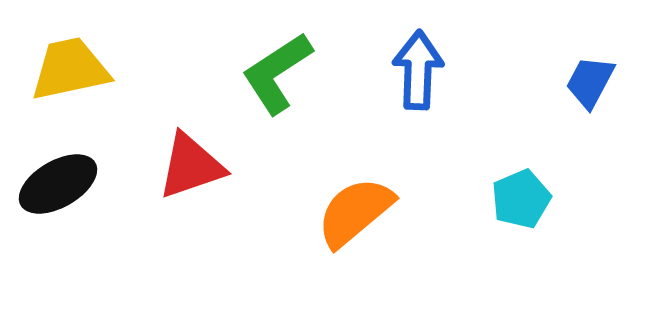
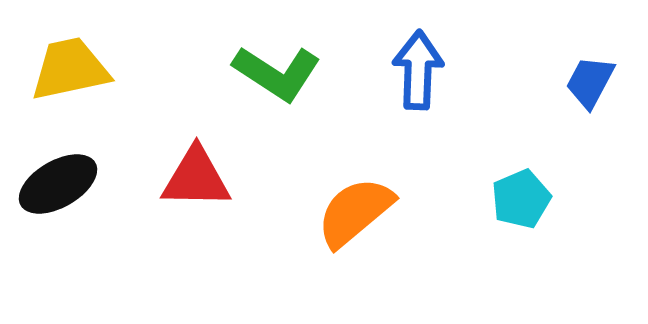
green L-shape: rotated 114 degrees counterclockwise
red triangle: moved 5 px right, 12 px down; rotated 20 degrees clockwise
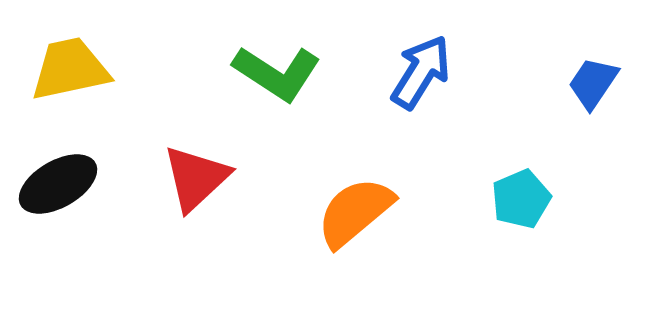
blue arrow: moved 3 px right, 2 px down; rotated 30 degrees clockwise
blue trapezoid: moved 3 px right, 1 px down; rotated 6 degrees clockwise
red triangle: rotated 44 degrees counterclockwise
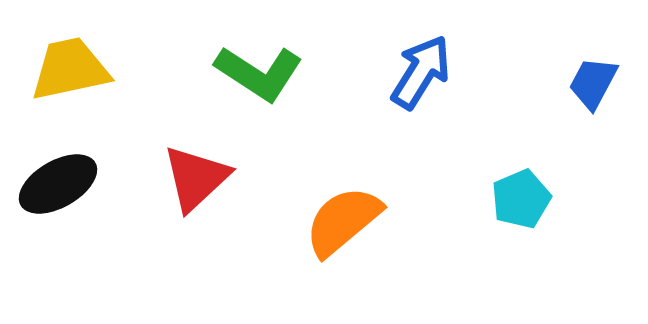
green L-shape: moved 18 px left
blue trapezoid: rotated 6 degrees counterclockwise
orange semicircle: moved 12 px left, 9 px down
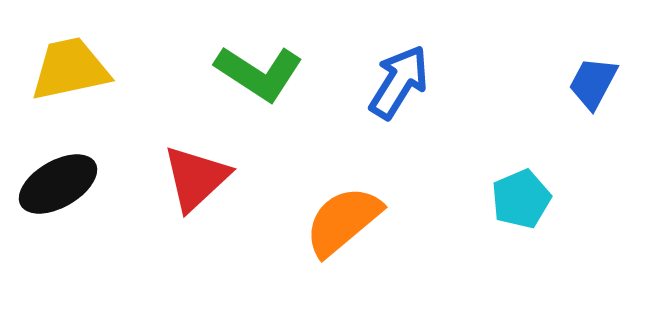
blue arrow: moved 22 px left, 10 px down
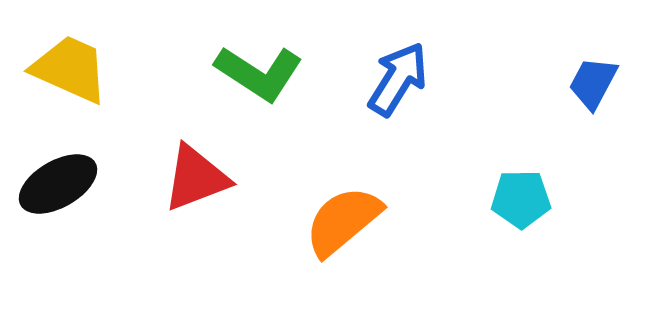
yellow trapezoid: rotated 36 degrees clockwise
blue arrow: moved 1 px left, 3 px up
red triangle: rotated 22 degrees clockwise
cyan pentagon: rotated 22 degrees clockwise
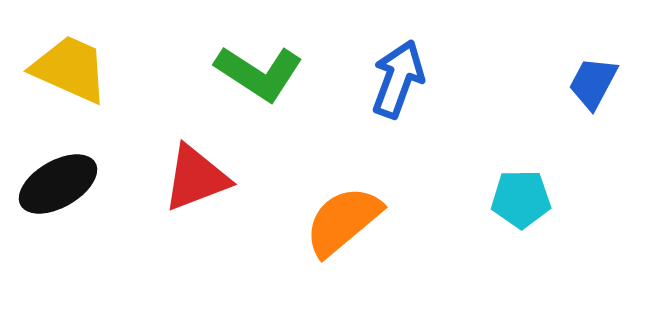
blue arrow: rotated 12 degrees counterclockwise
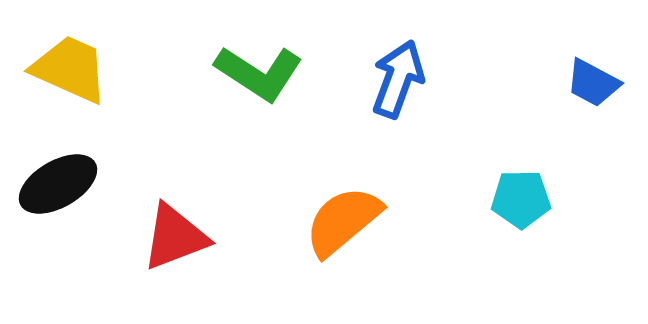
blue trapezoid: rotated 90 degrees counterclockwise
red triangle: moved 21 px left, 59 px down
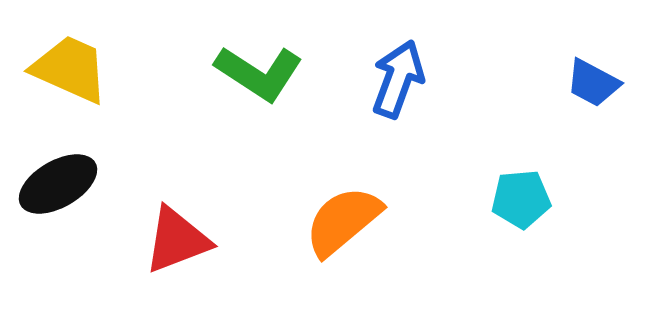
cyan pentagon: rotated 4 degrees counterclockwise
red triangle: moved 2 px right, 3 px down
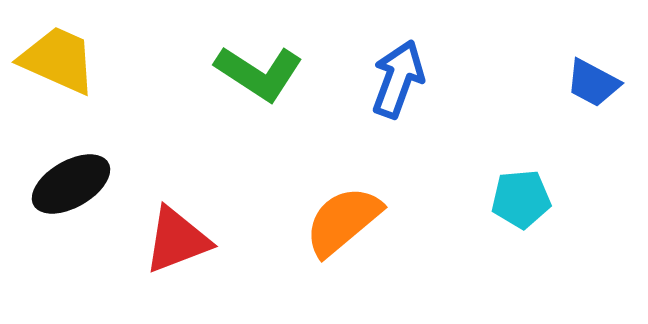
yellow trapezoid: moved 12 px left, 9 px up
black ellipse: moved 13 px right
